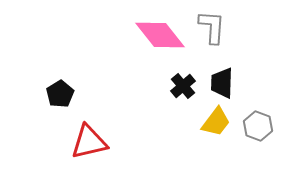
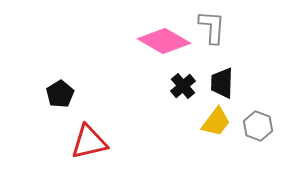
pink diamond: moved 4 px right, 6 px down; rotated 21 degrees counterclockwise
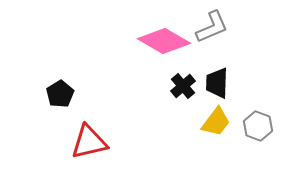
gray L-shape: rotated 63 degrees clockwise
black trapezoid: moved 5 px left
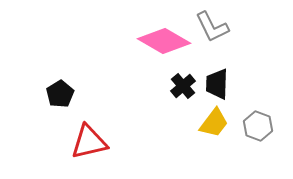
gray L-shape: rotated 87 degrees clockwise
black trapezoid: moved 1 px down
yellow trapezoid: moved 2 px left, 1 px down
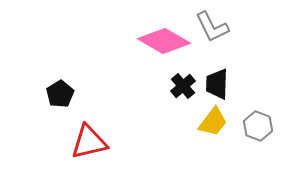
yellow trapezoid: moved 1 px left, 1 px up
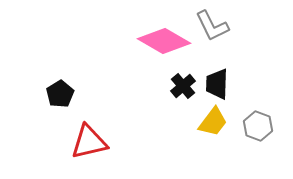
gray L-shape: moved 1 px up
